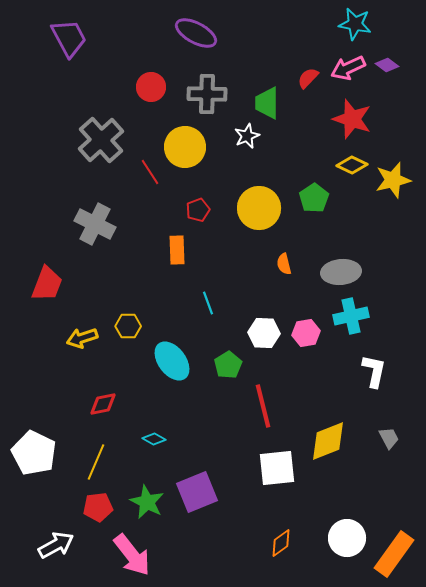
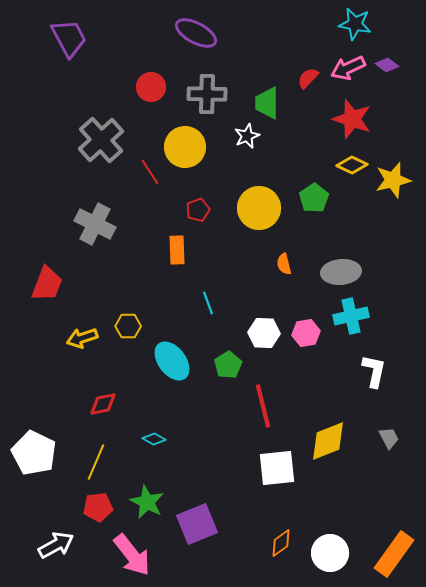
purple square at (197, 492): moved 32 px down
white circle at (347, 538): moved 17 px left, 15 px down
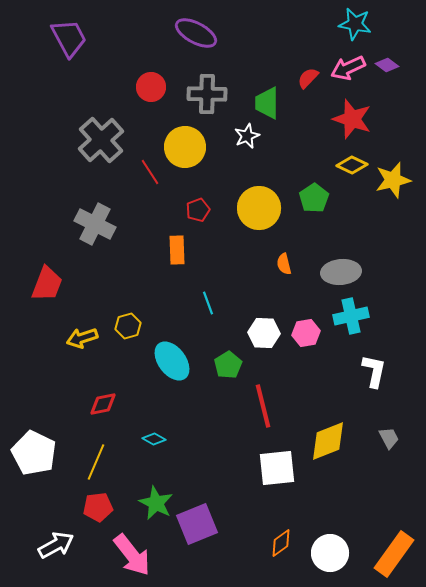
yellow hexagon at (128, 326): rotated 15 degrees counterclockwise
green star at (147, 502): moved 9 px right, 1 px down
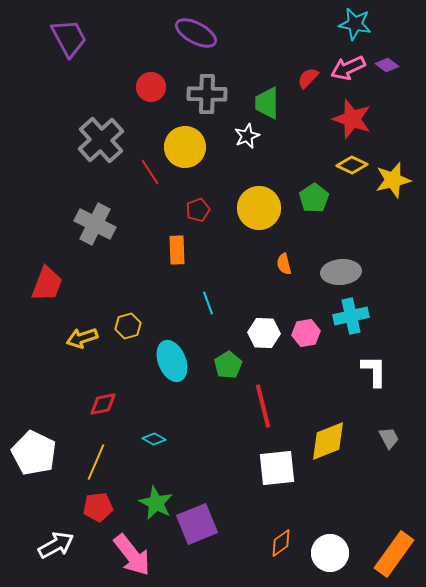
cyan ellipse at (172, 361): rotated 15 degrees clockwise
white L-shape at (374, 371): rotated 12 degrees counterclockwise
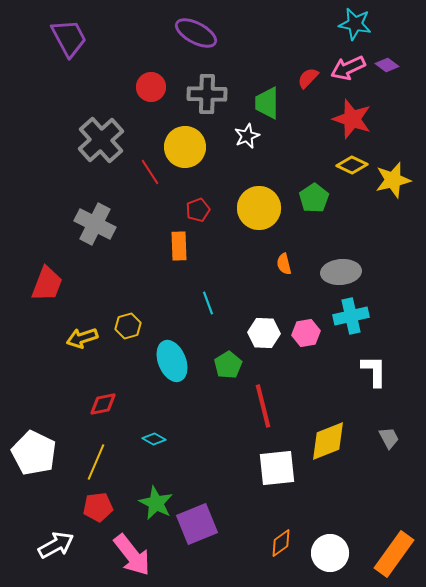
orange rectangle at (177, 250): moved 2 px right, 4 px up
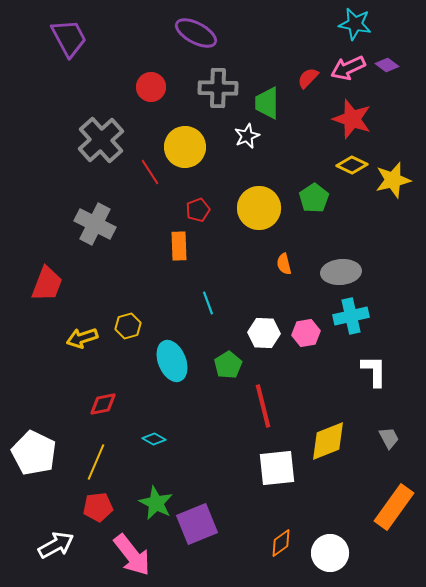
gray cross at (207, 94): moved 11 px right, 6 px up
orange rectangle at (394, 554): moved 47 px up
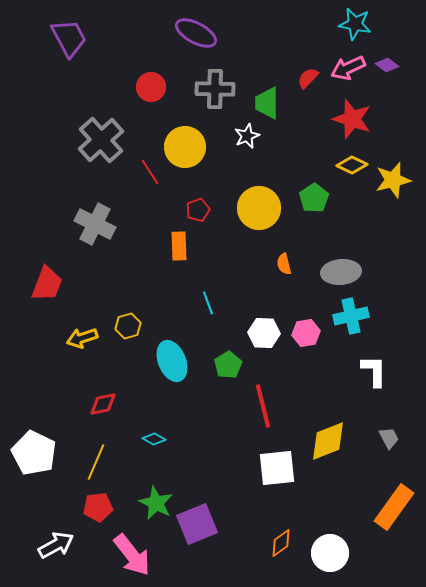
gray cross at (218, 88): moved 3 px left, 1 px down
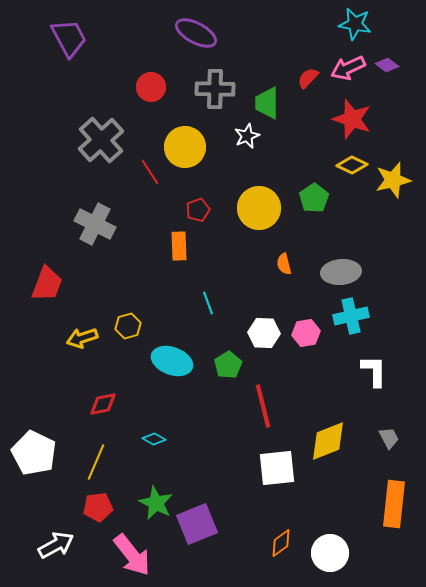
cyan ellipse at (172, 361): rotated 48 degrees counterclockwise
orange rectangle at (394, 507): moved 3 px up; rotated 30 degrees counterclockwise
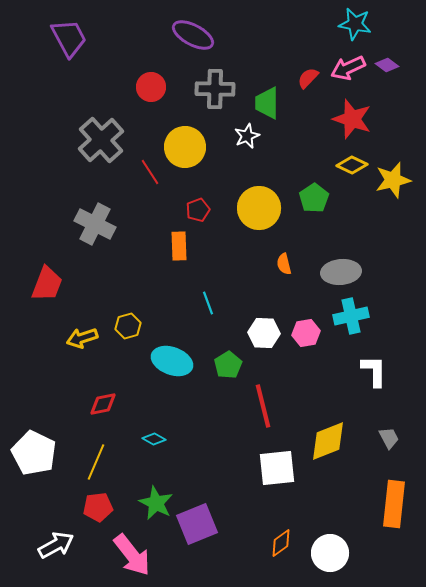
purple ellipse at (196, 33): moved 3 px left, 2 px down
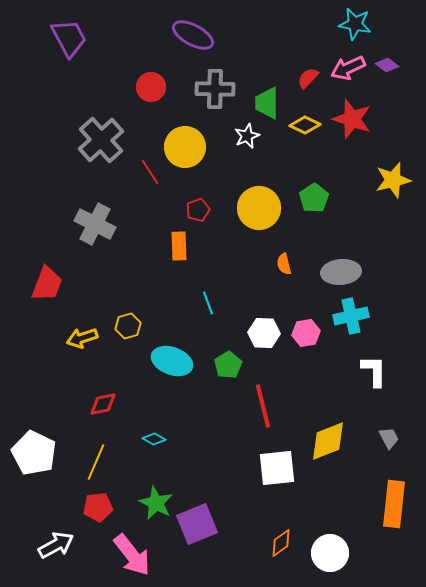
yellow diamond at (352, 165): moved 47 px left, 40 px up
